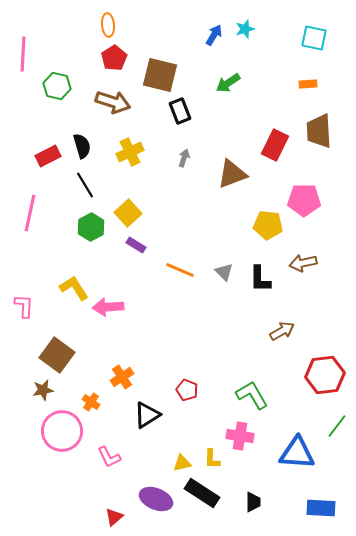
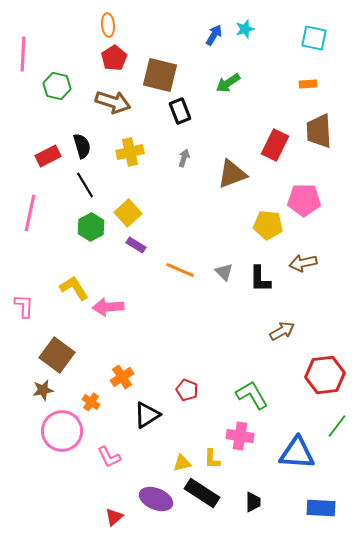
yellow cross at (130, 152): rotated 12 degrees clockwise
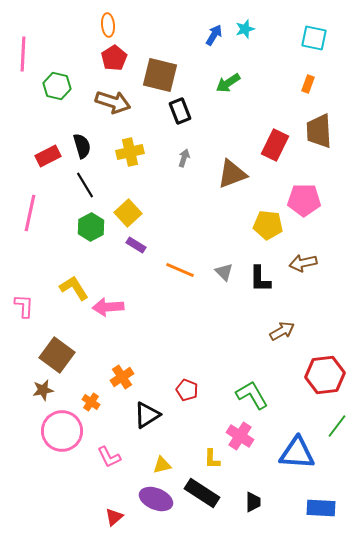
orange rectangle at (308, 84): rotated 66 degrees counterclockwise
pink cross at (240, 436): rotated 24 degrees clockwise
yellow triangle at (182, 463): moved 20 px left, 2 px down
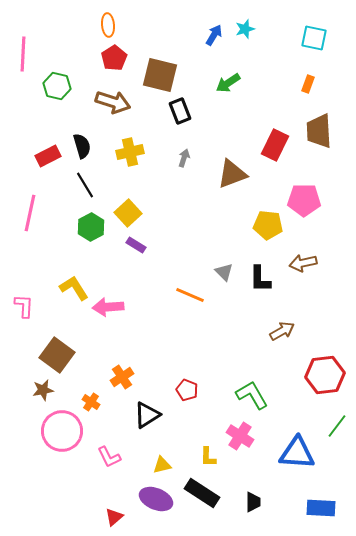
orange line at (180, 270): moved 10 px right, 25 px down
yellow L-shape at (212, 459): moved 4 px left, 2 px up
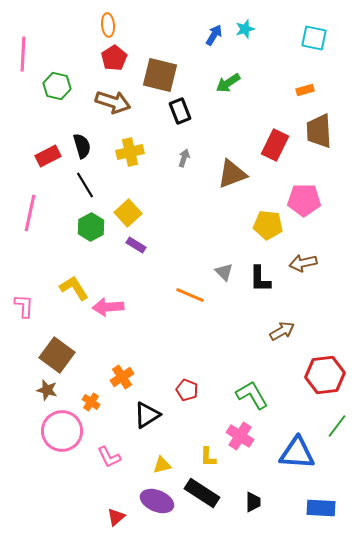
orange rectangle at (308, 84): moved 3 px left, 6 px down; rotated 54 degrees clockwise
brown star at (43, 390): moved 4 px right; rotated 25 degrees clockwise
purple ellipse at (156, 499): moved 1 px right, 2 px down
red triangle at (114, 517): moved 2 px right
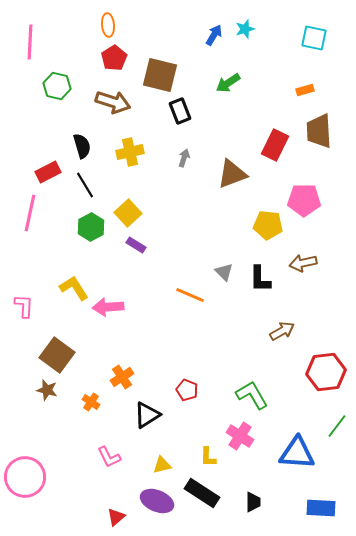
pink line at (23, 54): moved 7 px right, 12 px up
red rectangle at (48, 156): moved 16 px down
red hexagon at (325, 375): moved 1 px right, 3 px up
pink circle at (62, 431): moved 37 px left, 46 px down
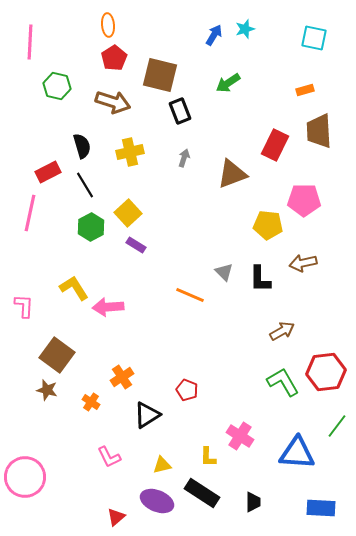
green L-shape at (252, 395): moved 31 px right, 13 px up
